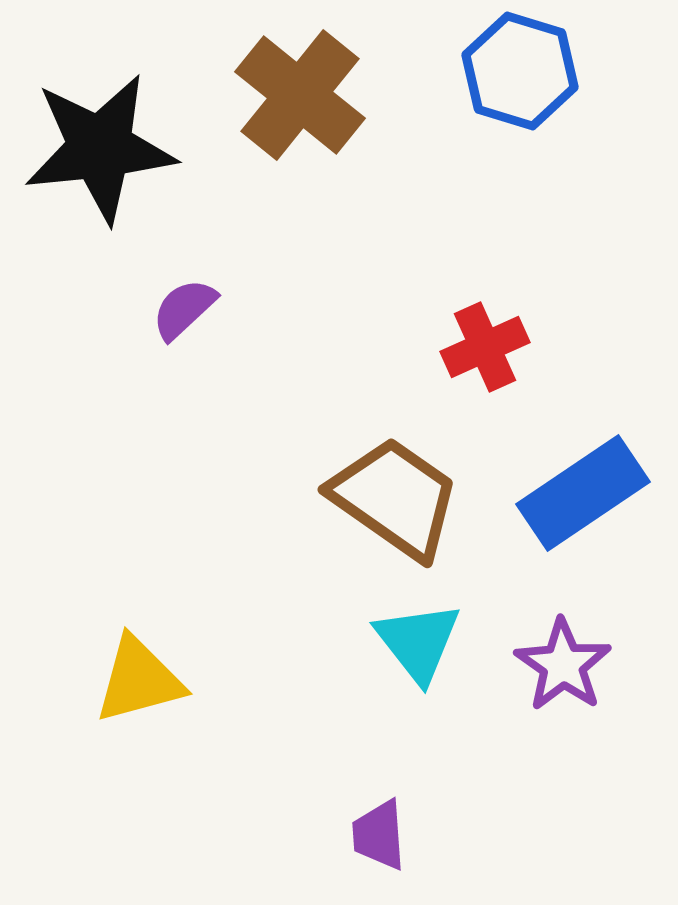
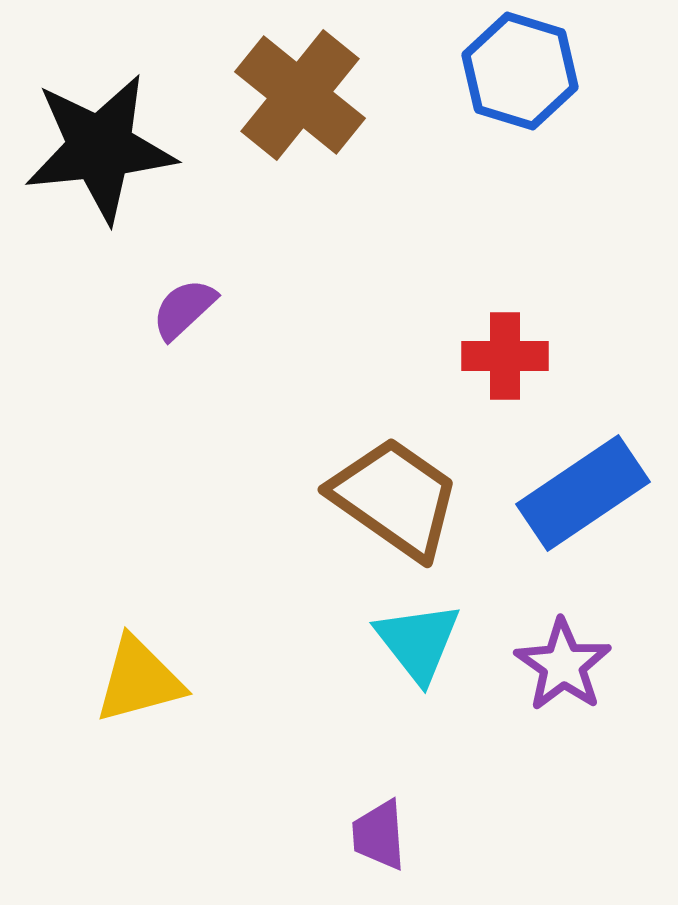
red cross: moved 20 px right, 9 px down; rotated 24 degrees clockwise
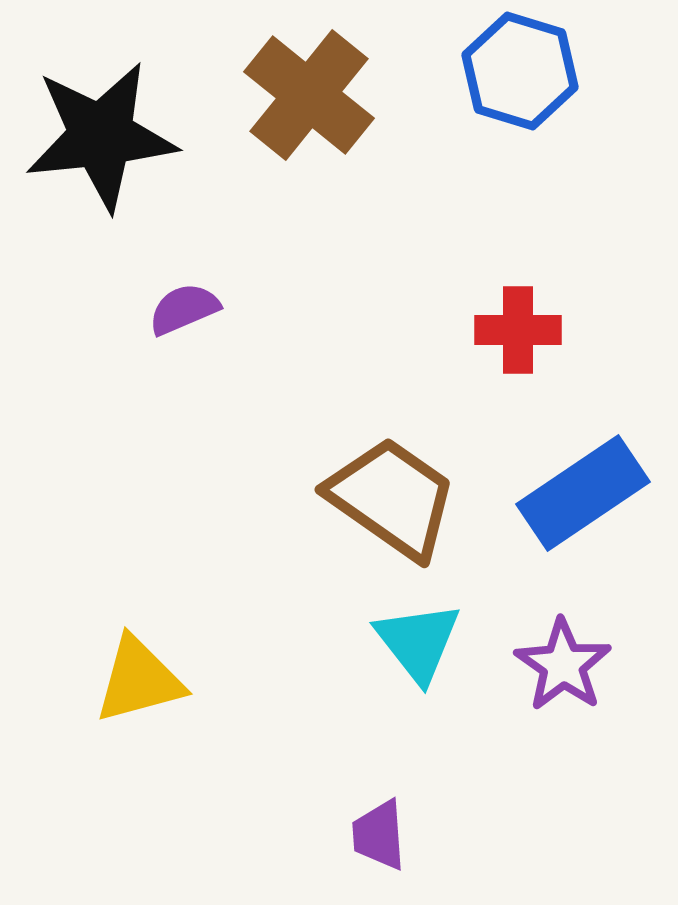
brown cross: moved 9 px right
black star: moved 1 px right, 12 px up
purple semicircle: rotated 20 degrees clockwise
red cross: moved 13 px right, 26 px up
brown trapezoid: moved 3 px left
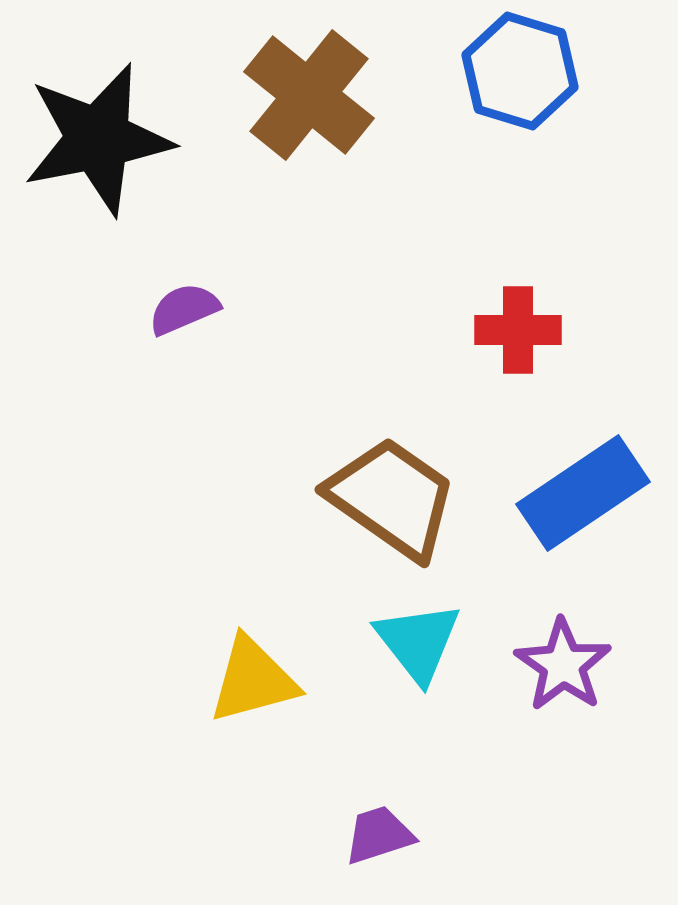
black star: moved 3 px left, 3 px down; rotated 5 degrees counterclockwise
yellow triangle: moved 114 px right
purple trapezoid: rotated 76 degrees clockwise
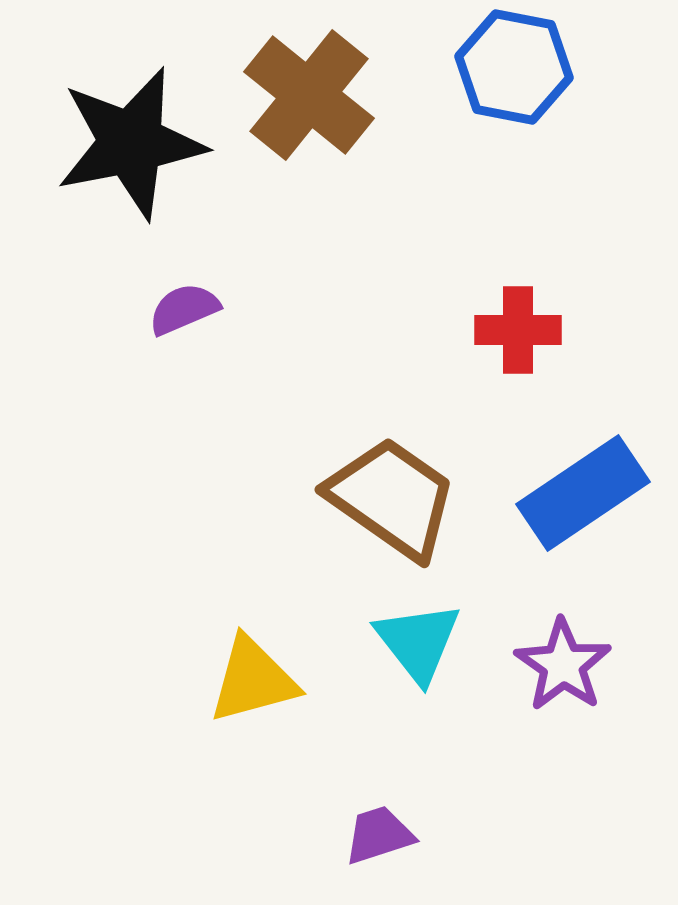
blue hexagon: moved 6 px left, 4 px up; rotated 6 degrees counterclockwise
black star: moved 33 px right, 4 px down
